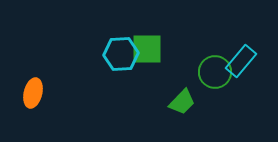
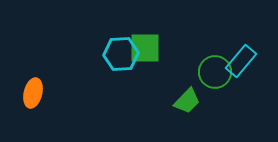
green square: moved 2 px left, 1 px up
green trapezoid: moved 5 px right, 1 px up
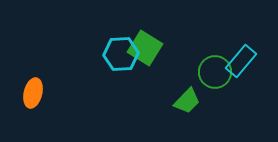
green square: rotated 32 degrees clockwise
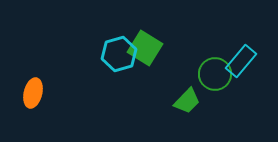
cyan hexagon: moved 2 px left; rotated 12 degrees counterclockwise
green circle: moved 2 px down
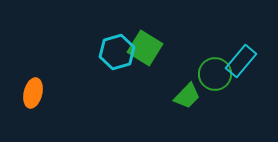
cyan hexagon: moved 2 px left, 2 px up
green trapezoid: moved 5 px up
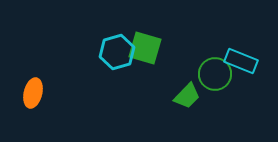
green square: rotated 16 degrees counterclockwise
cyan rectangle: rotated 72 degrees clockwise
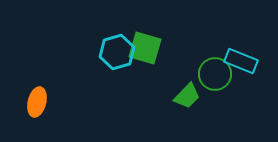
orange ellipse: moved 4 px right, 9 px down
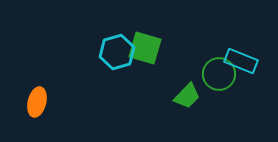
green circle: moved 4 px right
